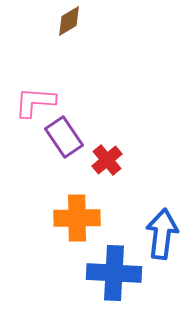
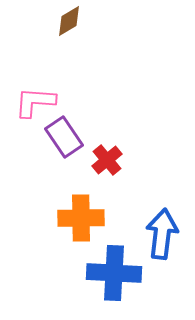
orange cross: moved 4 px right
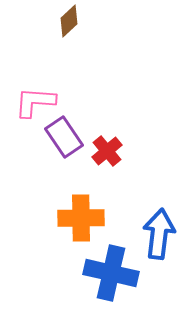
brown diamond: rotated 12 degrees counterclockwise
red cross: moved 9 px up
blue arrow: moved 3 px left
blue cross: moved 3 px left; rotated 10 degrees clockwise
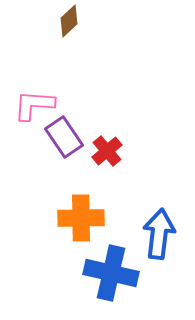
pink L-shape: moved 1 px left, 3 px down
